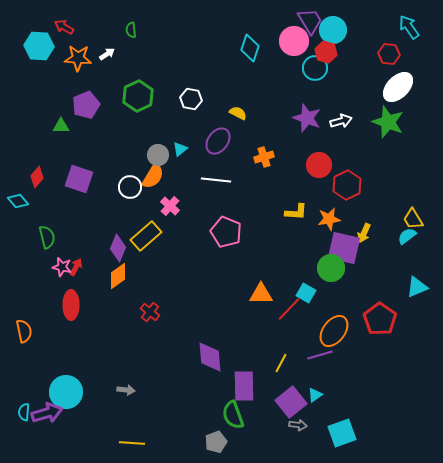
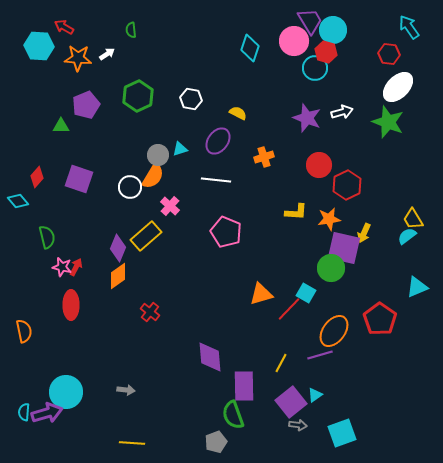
white arrow at (341, 121): moved 1 px right, 9 px up
cyan triangle at (180, 149): rotated 21 degrees clockwise
orange triangle at (261, 294): rotated 15 degrees counterclockwise
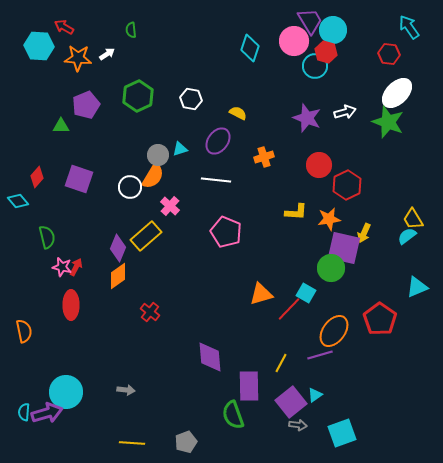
cyan circle at (315, 68): moved 2 px up
white ellipse at (398, 87): moved 1 px left, 6 px down
white arrow at (342, 112): moved 3 px right
purple rectangle at (244, 386): moved 5 px right
gray pentagon at (216, 442): moved 30 px left
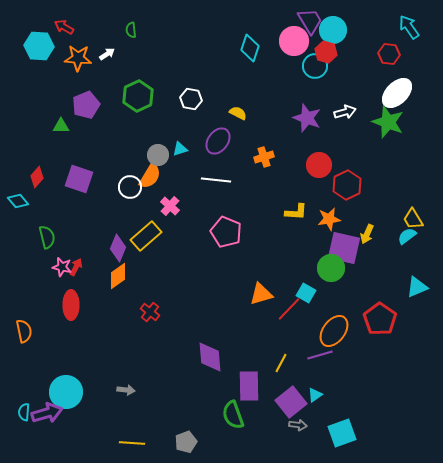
orange semicircle at (153, 176): moved 3 px left
yellow arrow at (364, 233): moved 3 px right, 1 px down
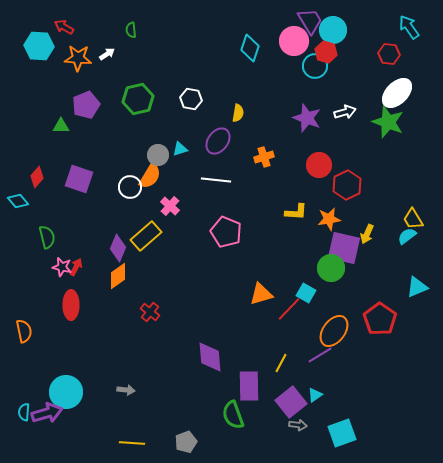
green hexagon at (138, 96): moved 3 px down; rotated 12 degrees clockwise
yellow semicircle at (238, 113): rotated 72 degrees clockwise
purple line at (320, 355): rotated 15 degrees counterclockwise
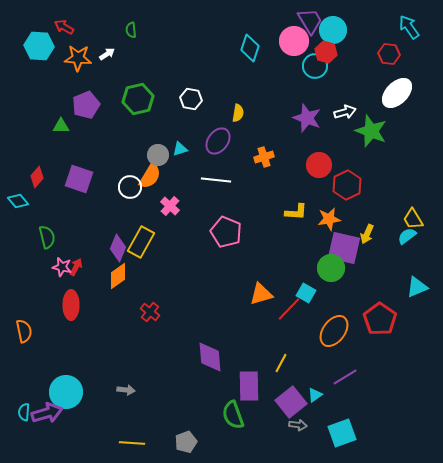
green star at (388, 122): moved 17 px left, 9 px down
yellow rectangle at (146, 236): moved 5 px left, 6 px down; rotated 20 degrees counterclockwise
purple line at (320, 355): moved 25 px right, 22 px down
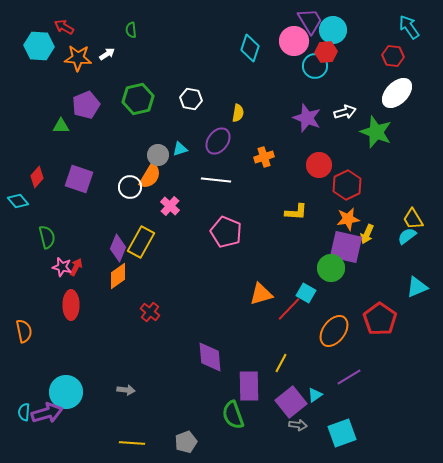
red hexagon at (326, 52): rotated 20 degrees counterclockwise
red hexagon at (389, 54): moved 4 px right, 2 px down
green star at (371, 131): moved 5 px right, 1 px down
orange star at (329, 219): moved 19 px right
purple square at (344, 248): moved 2 px right, 1 px up
purple line at (345, 377): moved 4 px right
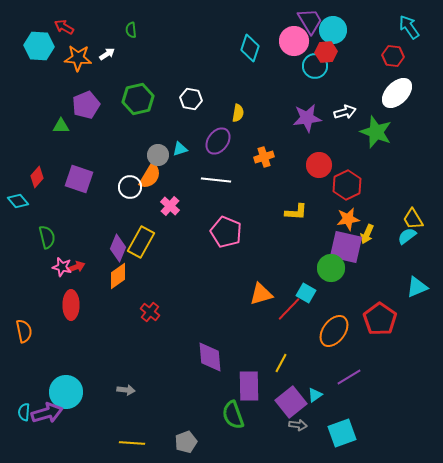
purple star at (307, 118): rotated 28 degrees counterclockwise
red arrow at (76, 267): rotated 42 degrees clockwise
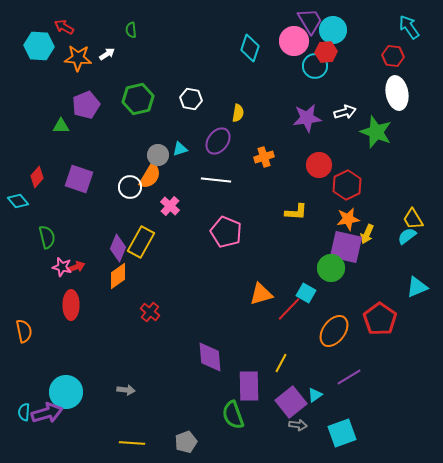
white ellipse at (397, 93): rotated 56 degrees counterclockwise
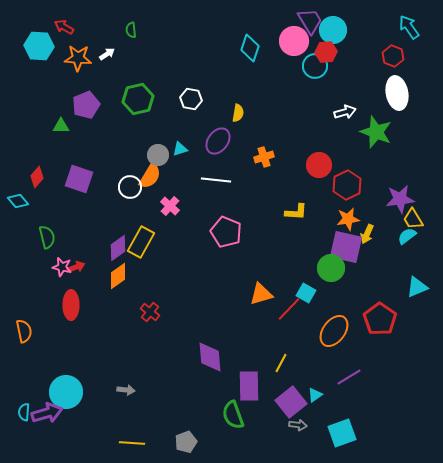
red hexagon at (393, 56): rotated 15 degrees clockwise
purple star at (307, 118): moved 93 px right, 81 px down
purple diamond at (118, 248): rotated 32 degrees clockwise
